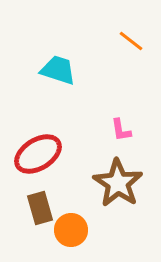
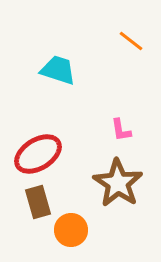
brown rectangle: moved 2 px left, 6 px up
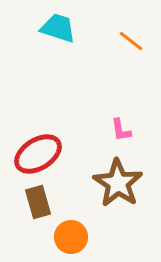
cyan trapezoid: moved 42 px up
orange circle: moved 7 px down
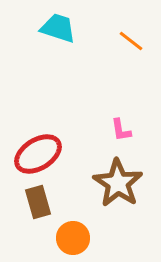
orange circle: moved 2 px right, 1 px down
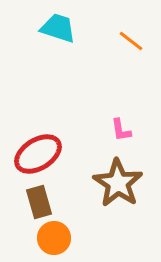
brown rectangle: moved 1 px right
orange circle: moved 19 px left
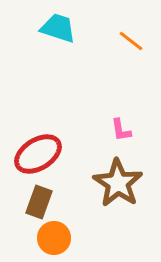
brown rectangle: rotated 36 degrees clockwise
